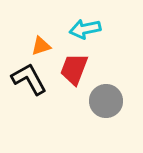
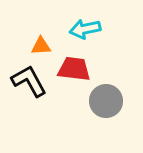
orange triangle: rotated 15 degrees clockwise
red trapezoid: rotated 76 degrees clockwise
black L-shape: moved 2 px down
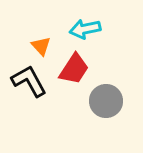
orange triangle: rotated 50 degrees clockwise
red trapezoid: rotated 116 degrees clockwise
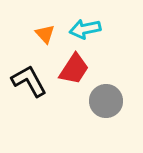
orange triangle: moved 4 px right, 12 px up
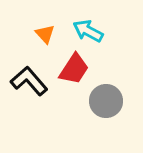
cyan arrow: moved 3 px right, 2 px down; rotated 40 degrees clockwise
black L-shape: rotated 12 degrees counterclockwise
